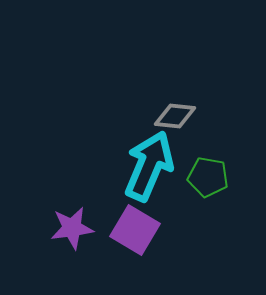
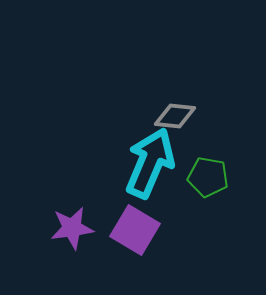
cyan arrow: moved 1 px right, 3 px up
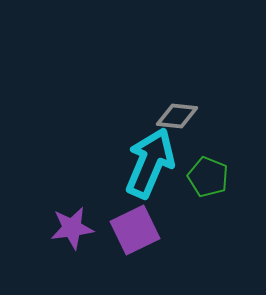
gray diamond: moved 2 px right
green pentagon: rotated 12 degrees clockwise
purple square: rotated 33 degrees clockwise
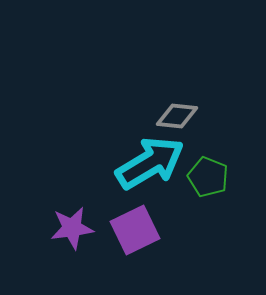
cyan arrow: rotated 36 degrees clockwise
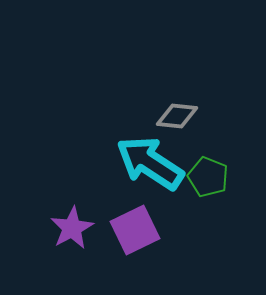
cyan arrow: rotated 116 degrees counterclockwise
purple star: rotated 21 degrees counterclockwise
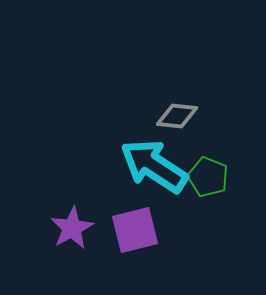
cyan arrow: moved 4 px right, 3 px down
purple square: rotated 12 degrees clockwise
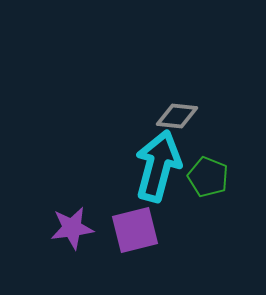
cyan arrow: moved 4 px right; rotated 72 degrees clockwise
purple star: rotated 21 degrees clockwise
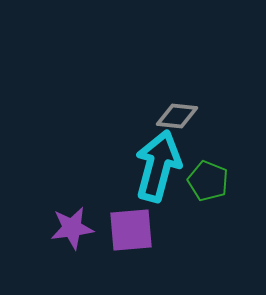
green pentagon: moved 4 px down
purple square: moved 4 px left; rotated 9 degrees clockwise
